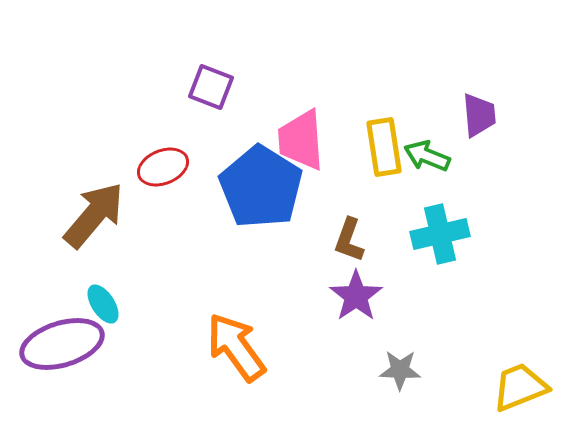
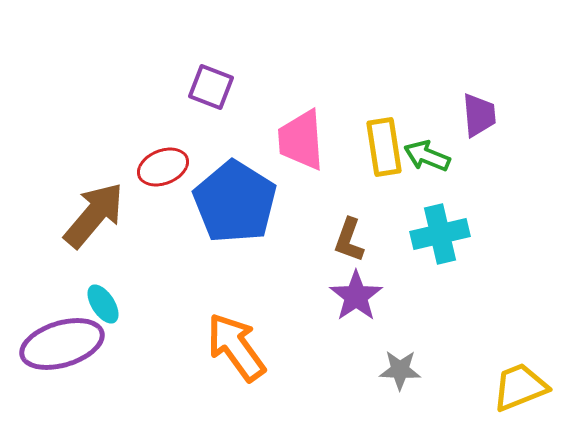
blue pentagon: moved 26 px left, 15 px down
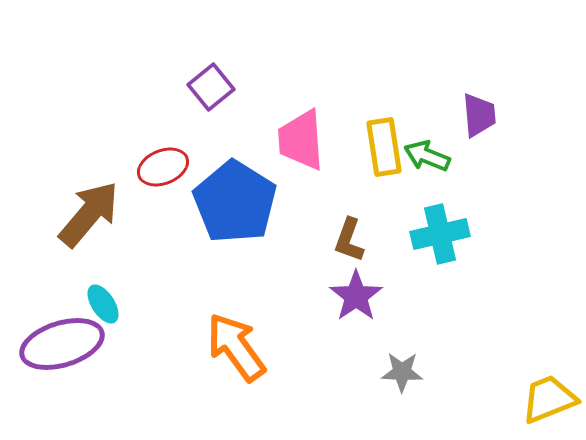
purple square: rotated 30 degrees clockwise
brown arrow: moved 5 px left, 1 px up
gray star: moved 2 px right, 2 px down
yellow trapezoid: moved 29 px right, 12 px down
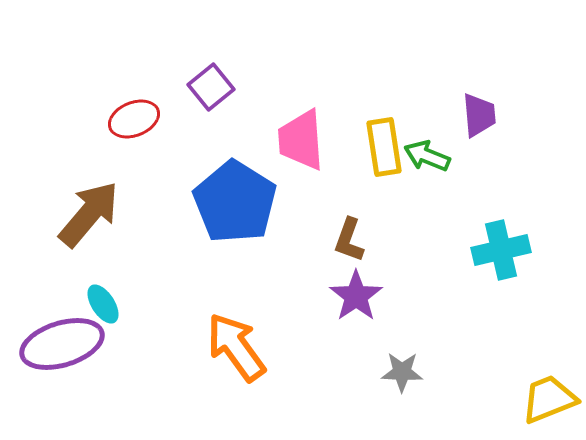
red ellipse: moved 29 px left, 48 px up
cyan cross: moved 61 px right, 16 px down
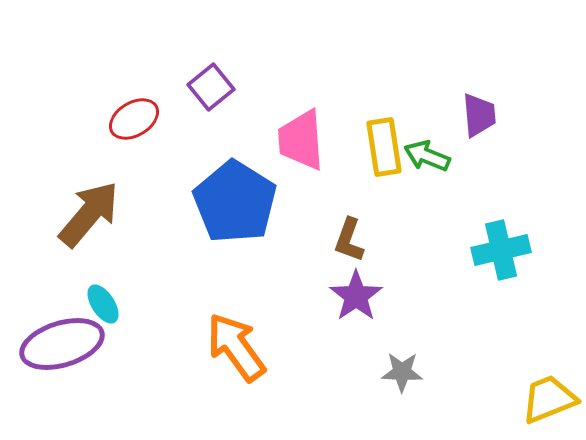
red ellipse: rotated 9 degrees counterclockwise
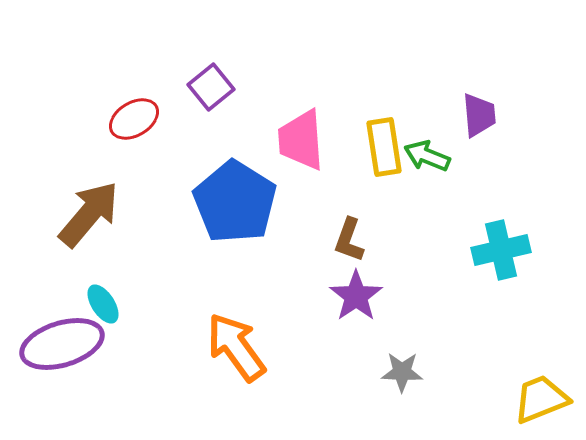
yellow trapezoid: moved 8 px left
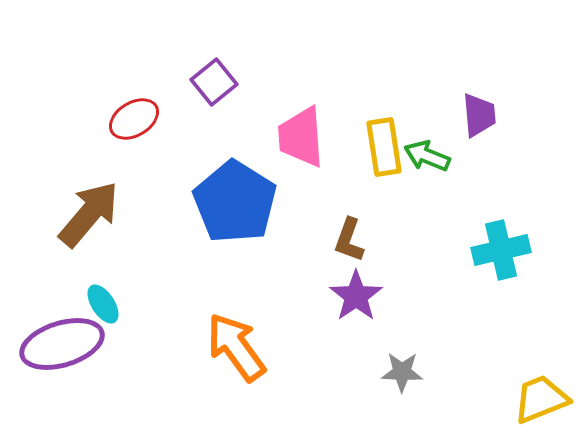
purple square: moved 3 px right, 5 px up
pink trapezoid: moved 3 px up
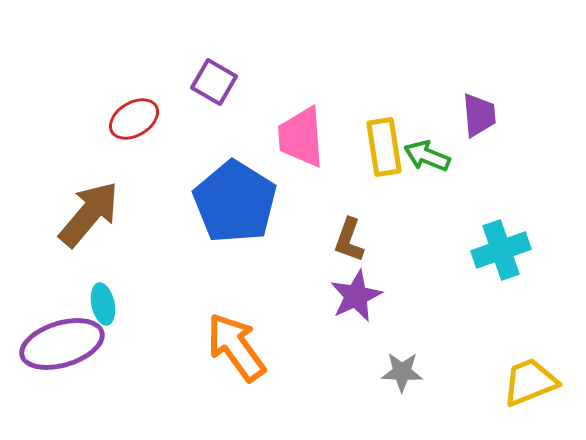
purple square: rotated 21 degrees counterclockwise
cyan cross: rotated 6 degrees counterclockwise
purple star: rotated 10 degrees clockwise
cyan ellipse: rotated 21 degrees clockwise
yellow trapezoid: moved 11 px left, 17 px up
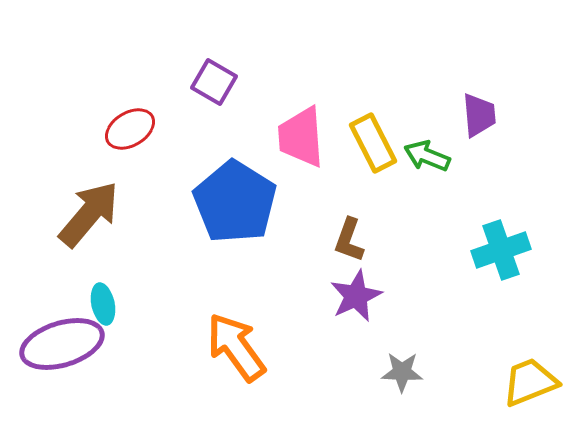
red ellipse: moved 4 px left, 10 px down
yellow rectangle: moved 11 px left, 4 px up; rotated 18 degrees counterclockwise
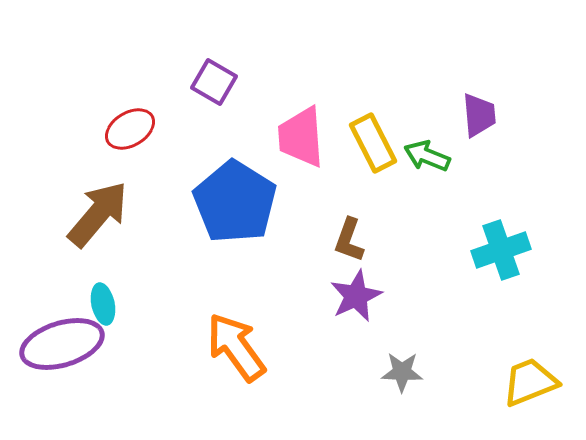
brown arrow: moved 9 px right
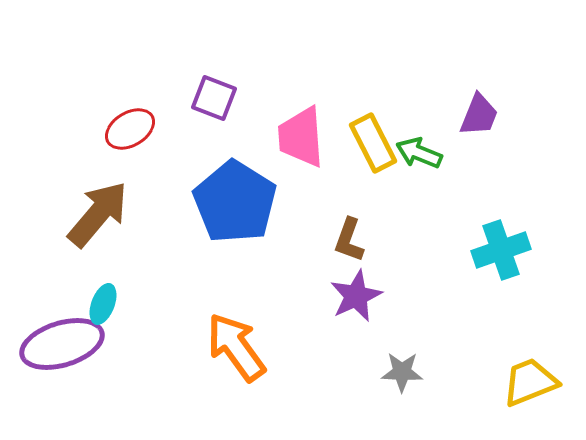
purple square: moved 16 px down; rotated 9 degrees counterclockwise
purple trapezoid: rotated 27 degrees clockwise
green arrow: moved 8 px left, 3 px up
cyan ellipse: rotated 33 degrees clockwise
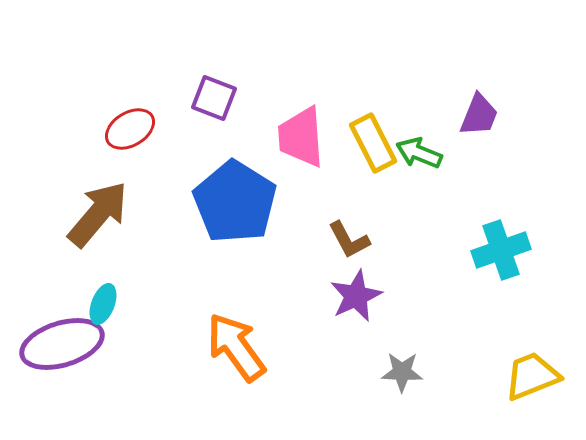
brown L-shape: rotated 48 degrees counterclockwise
yellow trapezoid: moved 2 px right, 6 px up
